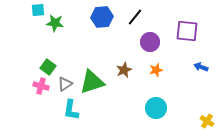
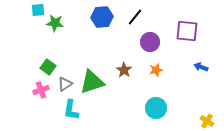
brown star: rotated 14 degrees counterclockwise
pink cross: moved 4 px down; rotated 35 degrees counterclockwise
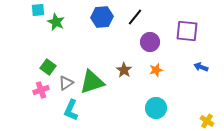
green star: moved 1 px right, 1 px up; rotated 18 degrees clockwise
gray triangle: moved 1 px right, 1 px up
cyan L-shape: rotated 15 degrees clockwise
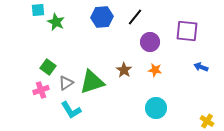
orange star: moved 1 px left; rotated 24 degrees clockwise
cyan L-shape: rotated 55 degrees counterclockwise
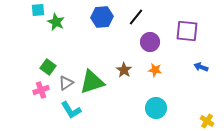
black line: moved 1 px right
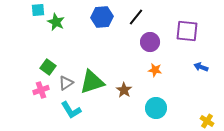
brown star: moved 20 px down
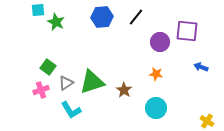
purple circle: moved 10 px right
orange star: moved 1 px right, 4 px down
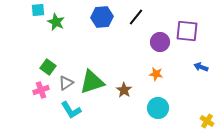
cyan circle: moved 2 px right
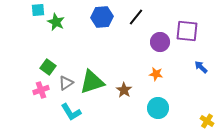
blue arrow: rotated 24 degrees clockwise
cyan L-shape: moved 2 px down
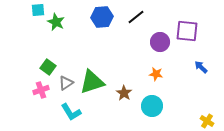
black line: rotated 12 degrees clockwise
brown star: moved 3 px down
cyan circle: moved 6 px left, 2 px up
